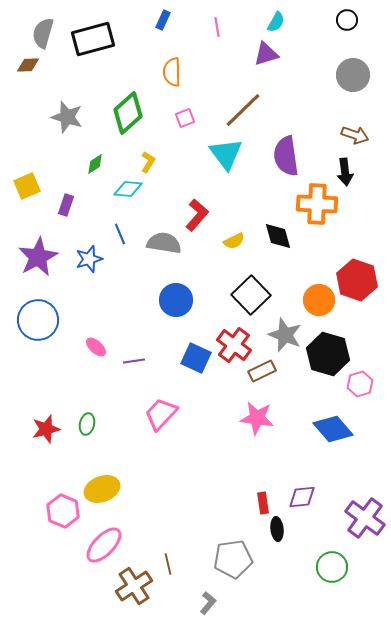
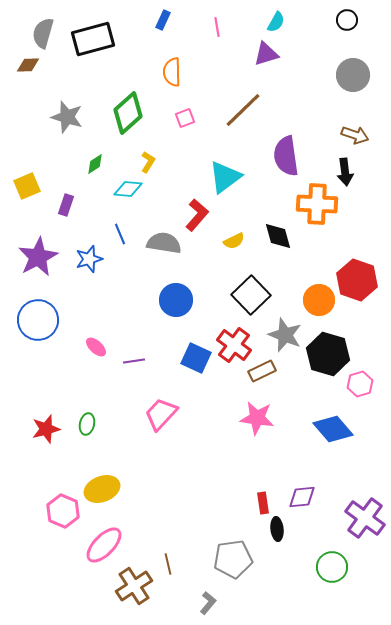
cyan triangle at (226, 154): moved 1 px left, 23 px down; rotated 30 degrees clockwise
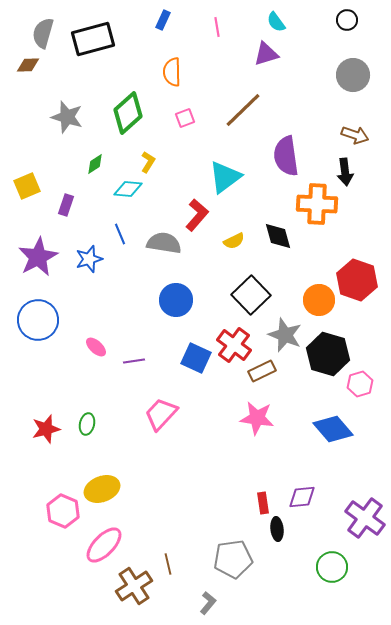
cyan semicircle at (276, 22): rotated 115 degrees clockwise
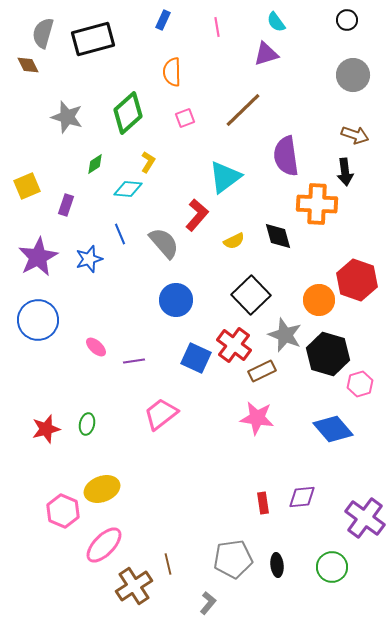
brown diamond at (28, 65): rotated 65 degrees clockwise
gray semicircle at (164, 243): rotated 40 degrees clockwise
pink trapezoid at (161, 414): rotated 9 degrees clockwise
black ellipse at (277, 529): moved 36 px down
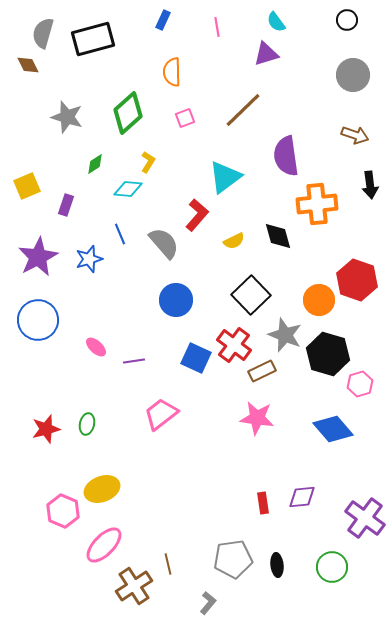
black arrow at (345, 172): moved 25 px right, 13 px down
orange cross at (317, 204): rotated 9 degrees counterclockwise
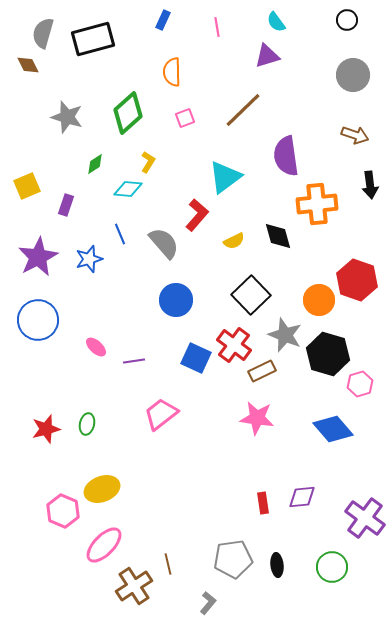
purple triangle at (266, 54): moved 1 px right, 2 px down
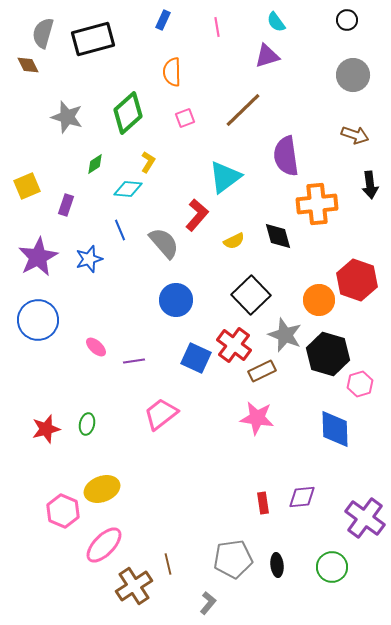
blue line at (120, 234): moved 4 px up
blue diamond at (333, 429): moved 2 px right; rotated 39 degrees clockwise
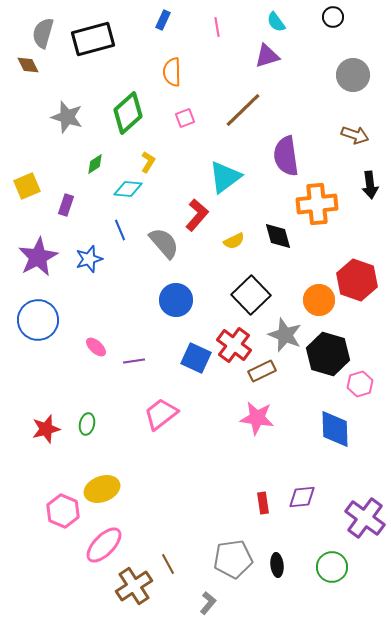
black circle at (347, 20): moved 14 px left, 3 px up
brown line at (168, 564): rotated 15 degrees counterclockwise
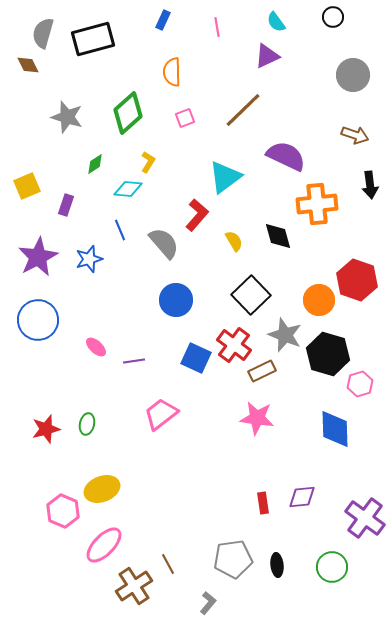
purple triangle at (267, 56): rotated 8 degrees counterclockwise
purple semicircle at (286, 156): rotated 123 degrees clockwise
yellow semicircle at (234, 241): rotated 95 degrees counterclockwise
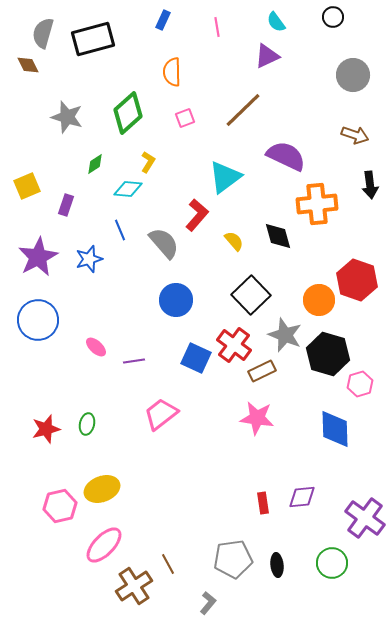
yellow semicircle at (234, 241): rotated 10 degrees counterclockwise
pink hexagon at (63, 511): moved 3 px left, 5 px up; rotated 24 degrees clockwise
green circle at (332, 567): moved 4 px up
